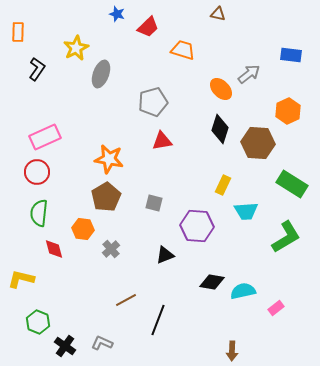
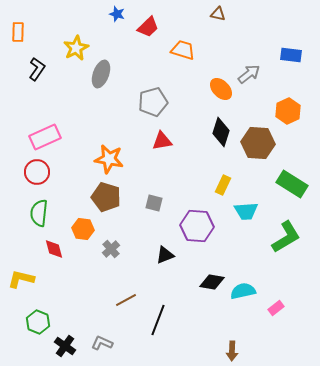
black diamond at (220, 129): moved 1 px right, 3 px down
brown pentagon at (106, 197): rotated 24 degrees counterclockwise
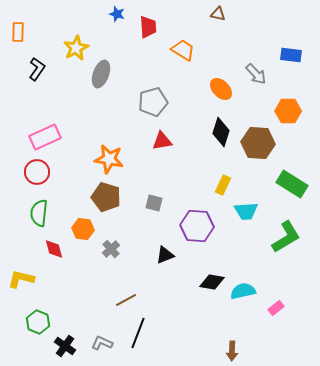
red trapezoid at (148, 27): rotated 50 degrees counterclockwise
orange trapezoid at (183, 50): rotated 15 degrees clockwise
gray arrow at (249, 74): moved 7 px right; rotated 85 degrees clockwise
orange hexagon at (288, 111): rotated 25 degrees clockwise
black line at (158, 320): moved 20 px left, 13 px down
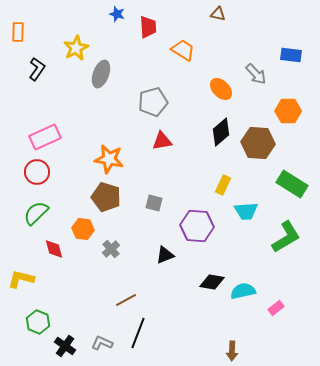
black diamond at (221, 132): rotated 32 degrees clockwise
green semicircle at (39, 213): moved 3 px left; rotated 40 degrees clockwise
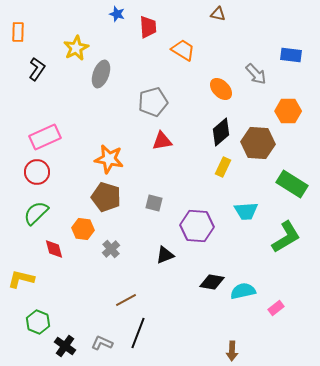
yellow rectangle at (223, 185): moved 18 px up
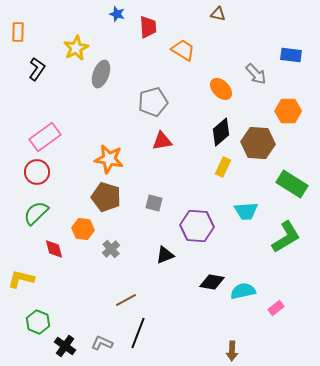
pink rectangle at (45, 137): rotated 12 degrees counterclockwise
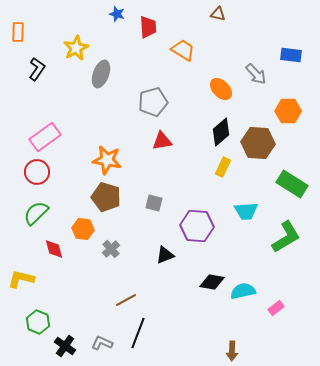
orange star at (109, 159): moved 2 px left, 1 px down
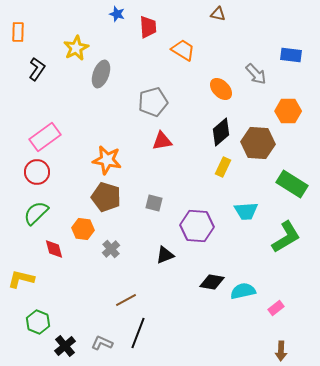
black cross at (65, 346): rotated 15 degrees clockwise
brown arrow at (232, 351): moved 49 px right
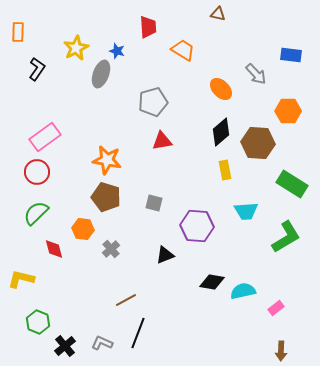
blue star at (117, 14): moved 37 px down
yellow rectangle at (223, 167): moved 2 px right, 3 px down; rotated 36 degrees counterclockwise
